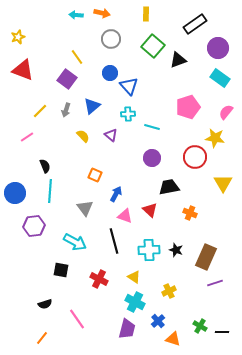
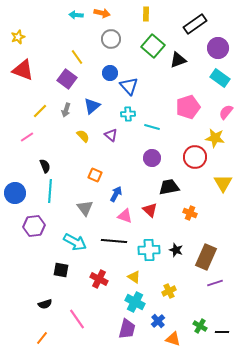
black line at (114, 241): rotated 70 degrees counterclockwise
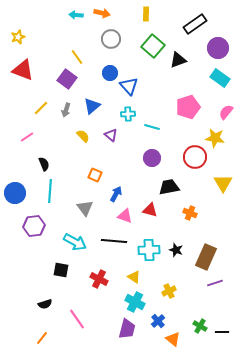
yellow line at (40, 111): moved 1 px right, 3 px up
black semicircle at (45, 166): moved 1 px left, 2 px up
red triangle at (150, 210): rotated 28 degrees counterclockwise
orange triangle at (173, 339): rotated 21 degrees clockwise
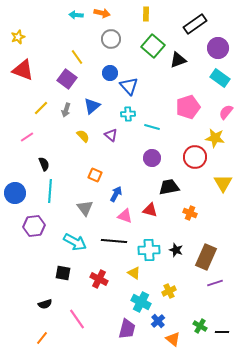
black square at (61, 270): moved 2 px right, 3 px down
yellow triangle at (134, 277): moved 4 px up
cyan cross at (135, 302): moved 6 px right
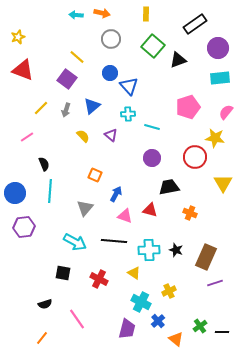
yellow line at (77, 57): rotated 14 degrees counterclockwise
cyan rectangle at (220, 78): rotated 42 degrees counterclockwise
gray triangle at (85, 208): rotated 18 degrees clockwise
purple hexagon at (34, 226): moved 10 px left, 1 px down
green cross at (200, 326): rotated 24 degrees clockwise
orange triangle at (173, 339): moved 3 px right
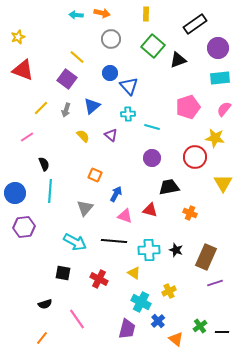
pink semicircle at (226, 112): moved 2 px left, 3 px up
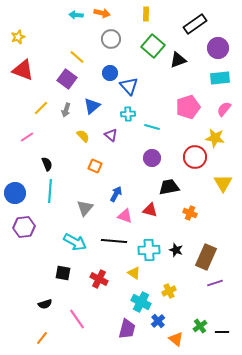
black semicircle at (44, 164): moved 3 px right
orange square at (95, 175): moved 9 px up
